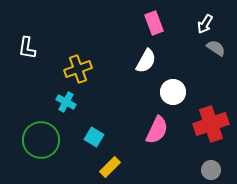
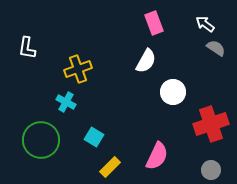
white arrow: rotated 96 degrees clockwise
pink semicircle: moved 26 px down
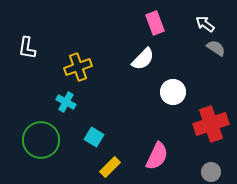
pink rectangle: moved 1 px right
white semicircle: moved 3 px left, 2 px up; rotated 15 degrees clockwise
yellow cross: moved 2 px up
gray circle: moved 2 px down
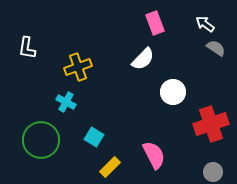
pink semicircle: moved 3 px left, 1 px up; rotated 52 degrees counterclockwise
gray circle: moved 2 px right
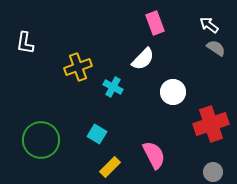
white arrow: moved 4 px right, 1 px down
white L-shape: moved 2 px left, 5 px up
cyan cross: moved 47 px right, 15 px up
cyan square: moved 3 px right, 3 px up
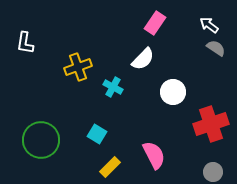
pink rectangle: rotated 55 degrees clockwise
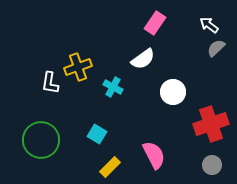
white L-shape: moved 25 px right, 40 px down
gray semicircle: rotated 78 degrees counterclockwise
white semicircle: rotated 10 degrees clockwise
gray circle: moved 1 px left, 7 px up
